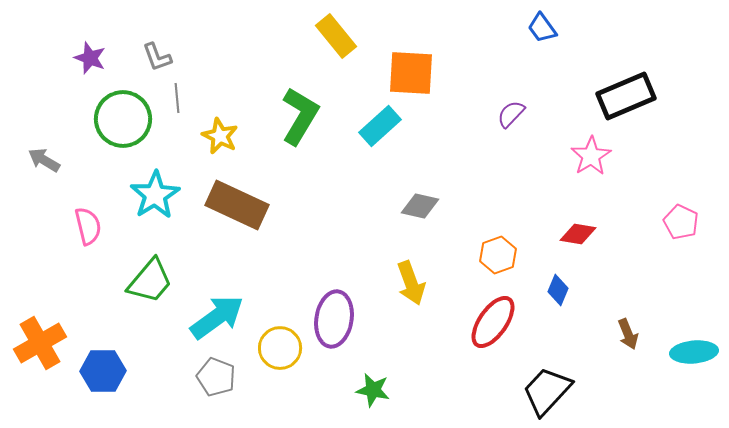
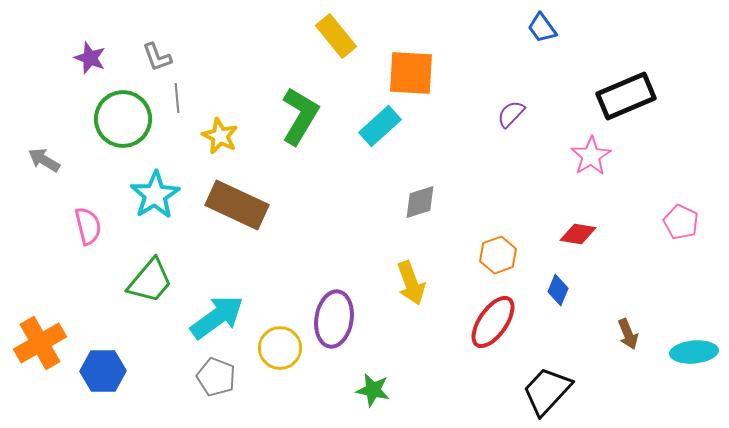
gray diamond: moved 4 px up; rotated 30 degrees counterclockwise
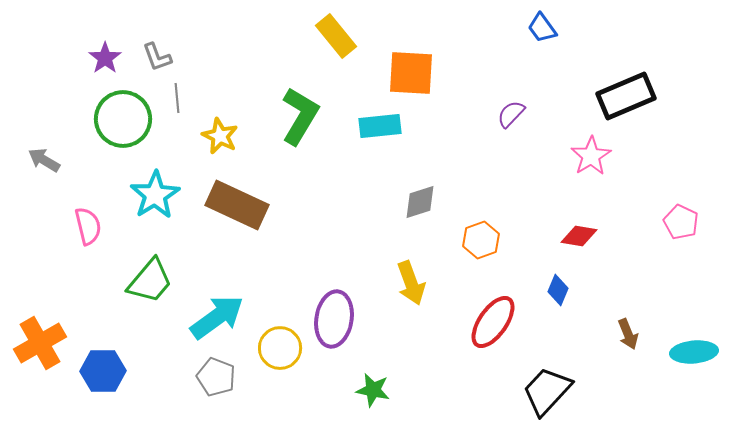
purple star: moved 15 px right; rotated 16 degrees clockwise
cyan rectangle: rotated 36 degrees clockwise
red diamond: moved 1 px right, 2 px down
orange hexagon: moved 17 px left, 15 px up
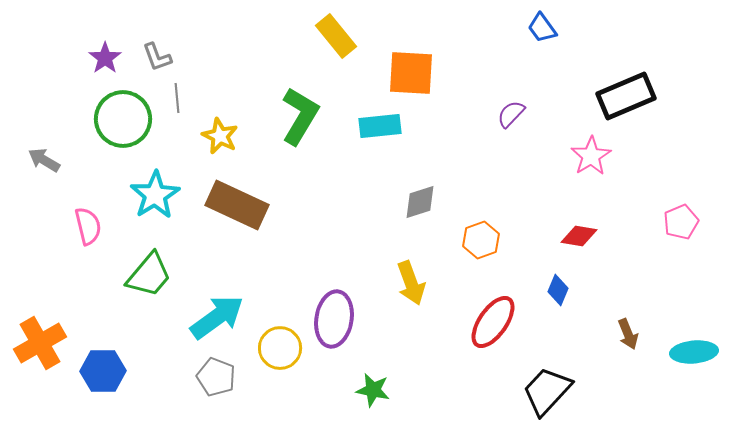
pink pentagon: rotated 24 degrees clockwise
green trapezoid: moved 1 px left, 6 px up
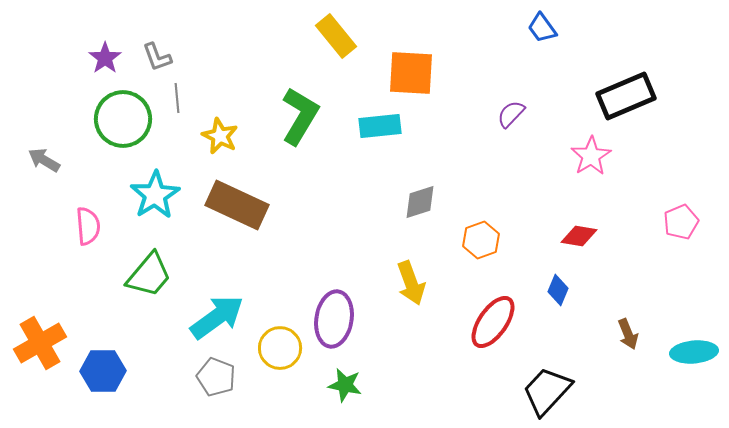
pink semicircle: rotated 9 degrees clockwise
green star: moved 28 px left, 5 px up
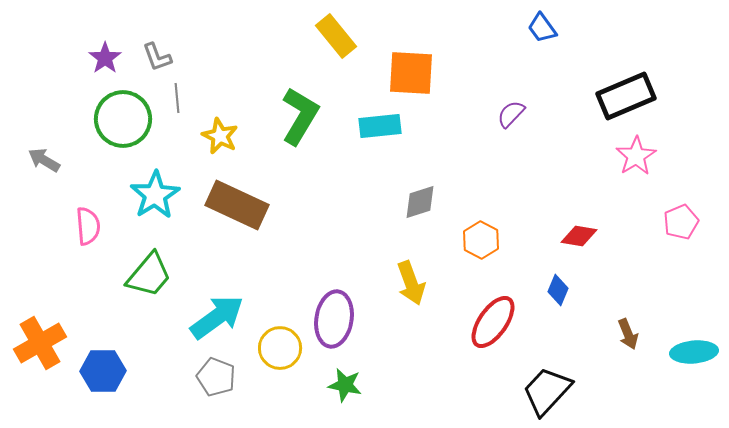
pink star: moved 45 px right
orange hexagon: rotated 12 degrees counterclockwise
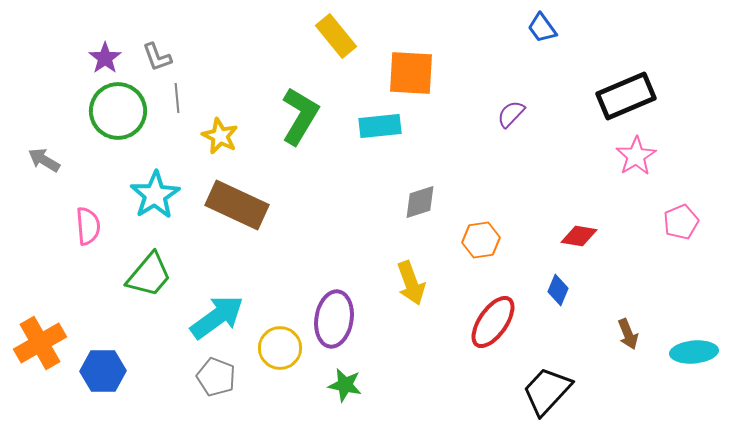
green circle: moved 5 px left, 8 px up
orange hexagon: rotated 24 degrees clockwise
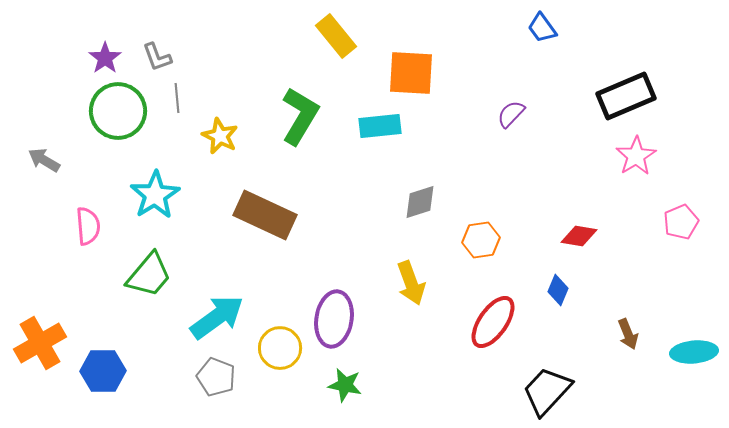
brown rectangle: moved 28 px right, 10 px down
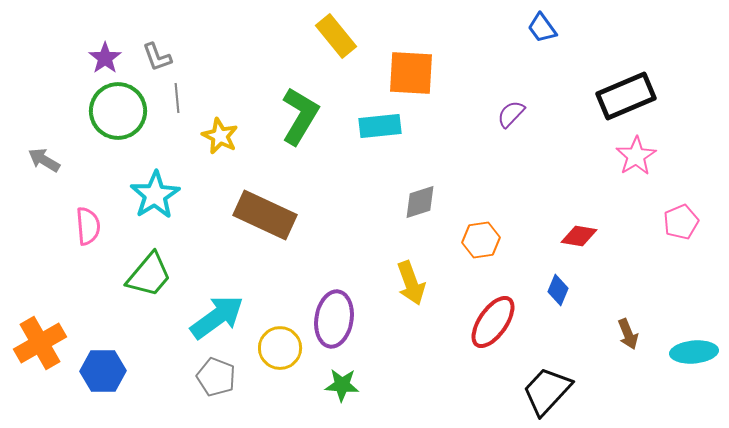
green star: moved 3 px left; rotated 8 degrees counterclockwise
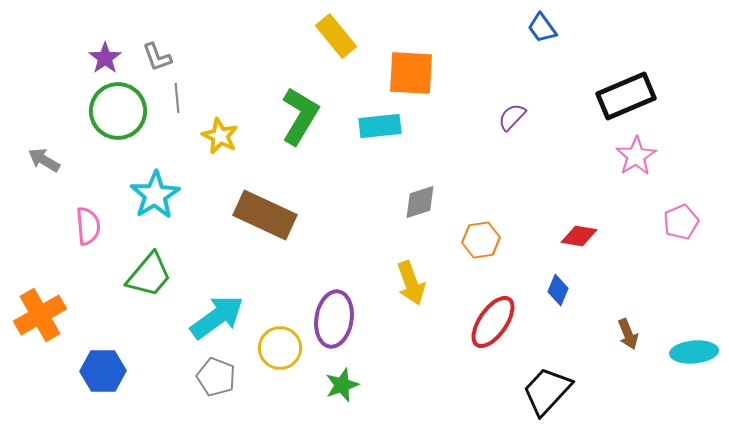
purple semicircle: moved 1 px right, 3 px down
orange cross: moved 28 px up
green star: rotated 24 degrees counterclockwise
